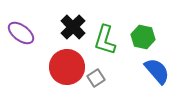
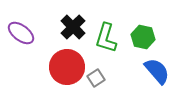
green L-shape: moved 1 px right, 2 px up
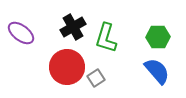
black cross: rotated 15 degrees clockwise
green hexagon: moved 15 px right; rotated 15 degrees counterclockwise
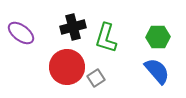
black cross: rotated 15 degrees clockwise
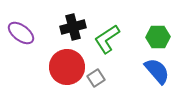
green L-shape: moved 1 px right, 1 px down; rotated 40 degrees clockwise
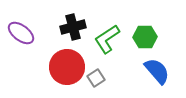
green hexagon: moved 13 px left
